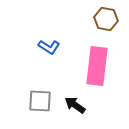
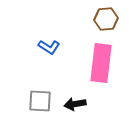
brown hexagon: rotated 15 degrees counterclockwise
pink rectangle: moved 4 px right, 3 px up
black arrow: moved 1 px up; rotated 45 degrees counterclockwise
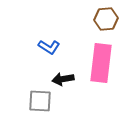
black arrow: moved 12 px left, 25 px up
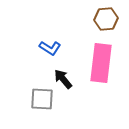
blue L-shape: moved 1 px right, 1 px down
black arrow: rotated 60 degrees clockwise
gray square: moved 2 px right, 2 px up
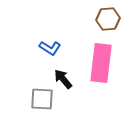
brown hexagon: moved 2 px right
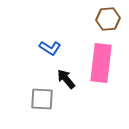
black arrow: moved 3 px right
